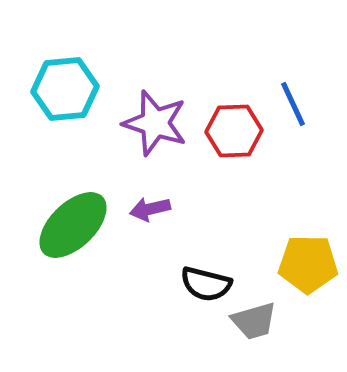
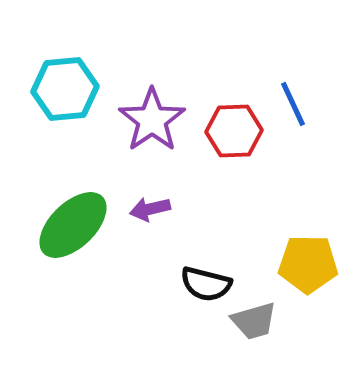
purple star: moved 3 px left, 3 px up; rotated 20 degrees clockwise
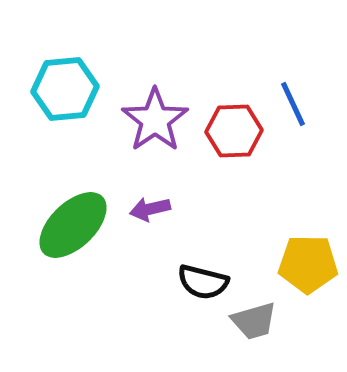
purple star: moved 3 px right
black semicircle: moved 3 px left, 2 px up
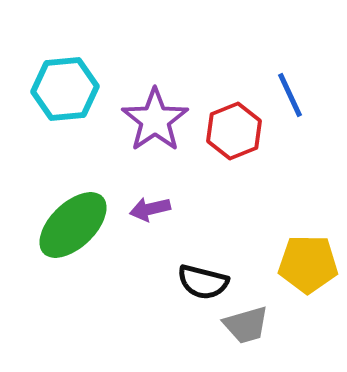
blue line: moved 3 px left, 9 px up
red hexagon: rotated 20 degrees counterclockwise
gray trapezoid: moved 8 px left, 4 px down
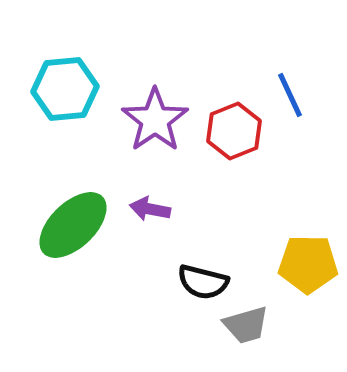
purple arrow: rotated 24 degrees clockwise
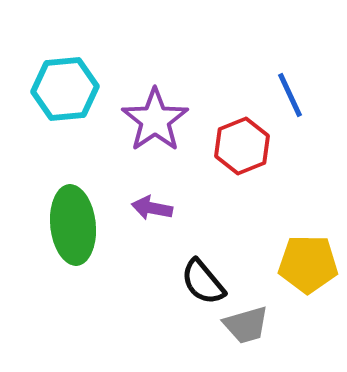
red hexagon: moved 8 px right, 15 px down
purple arrow: moved 2 px right, 1 px up
green ellipse: rotated 52 degrees counterclockwise
black semicircle: rotated 36 degrees clockwise
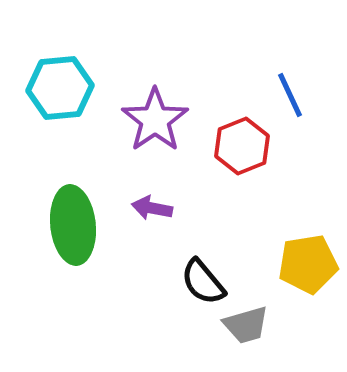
cyan hexagon: moved 5 px left, 1 px up
yellow pentagon: rotated 10 degrees counterclockwise
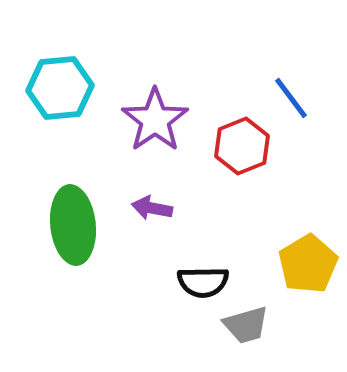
blue line: moved 1 px right, 3 px down; rotated 12 degrees counterclockwise
yellow pentagon: rotated 22 degrees counterclockwise
black semicircle: rotated 51 degrees counterclockwise
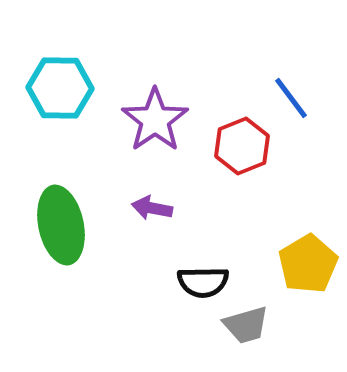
cyan hexagon: rotated 6 degrees clockwise
green ellipse: moved 12 px left; rotated 6 degrees counterclockwise
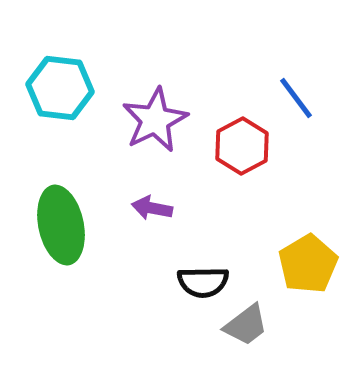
cyan hexagon: rotated 6 degrees clockwise
blue line: moved 5 px right
purple star: rotated 8 degrees clockwise
red hexagon: rotated 6 degrees counterclockwise
gray trapezoid: rotated 21 degrees counterclockwise
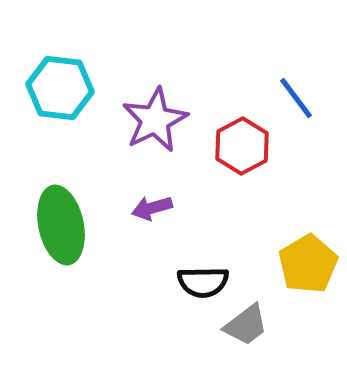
purple arrow: rotated 27 degrees counterclockwise
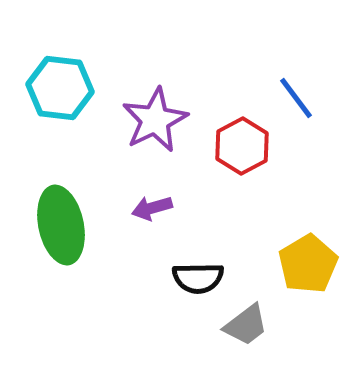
black semicircle: moved 5 px left, 4 px up
